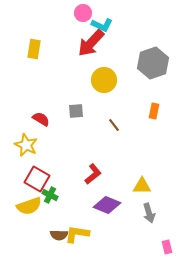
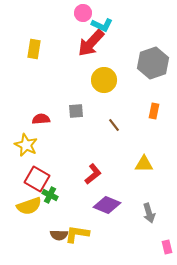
red semicircle: rotated 36 degrees counterclockwise
yellow triangle: moved 2 px right, 22 px up
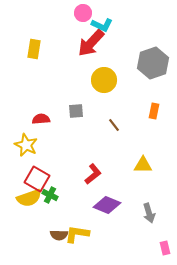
yellow triangle: moved 1 px left, 1 px down
yellow semicircle: moved 8 px up
pink rectangle: moved 2 px left, 1 px down
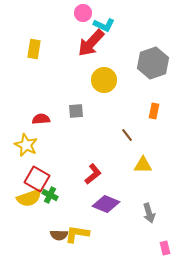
cyan L-shape: moved 2 px right
brown line: moved 13 px right, 10 px down
purple diamond: moved 1 px left, 1 px up
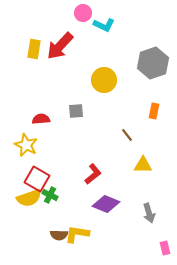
red arrow: moved 31 px left, 3 px down
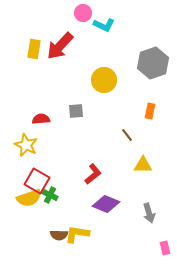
orange rectangle: moved 4 px left
red square: moved 2 px down
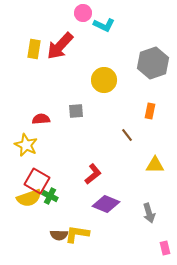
yellow triangle: moved 12 px right
green cross: moved 1 px down
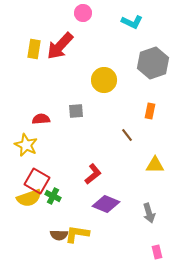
cyan L-shape: moved 28 px right, 3 px up
green cross: moved 3 px right
pink rectangle: moved 8 px left, 4 px down
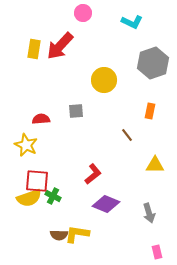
red square: rotated 25 degrees counterclockwise
